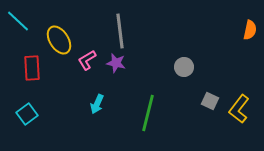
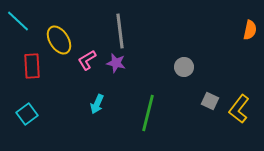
red rectangle: moved 2 px up
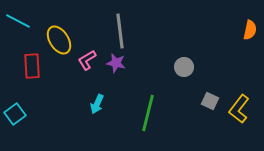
cyan line: rotated 15 degrees counterclockwise
cyan square: moved 12 px left
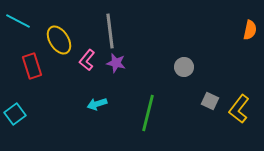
gray line: moved 10 px left
pink L-shape: rotated 20 degrees counterclockwise
red rectangle: rotated 15 degrees counterclockwise
cyan arrow: rotated 48 degrees clockwise
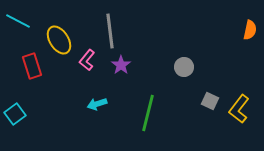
purple star: moved 5 px right, 2 px down; rotated 24 degrees clockwise
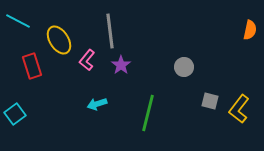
gray square: rotated 12 degrees counterclockwise
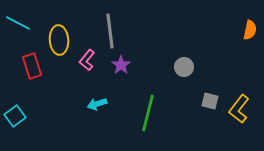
cyan line: moved 2 px down
yellow ellipse: rotated 28 degrees clockwise
cyan square: moved 2 px down
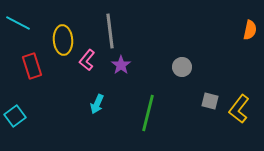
yellow ellipse: moved 4 px right
gray circle: moved 2 px left
cyan arrow: rotated 48 degrees counterclockwise
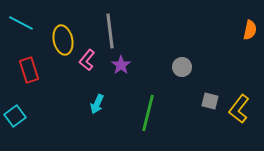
cyan line: moved 3 px right
yellow ellipse: rotated 8 degrees counterclockwise
red rectangle: moved 3 px left, 4 px down
